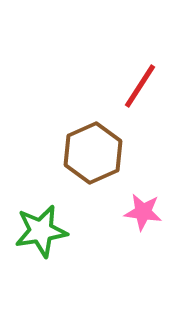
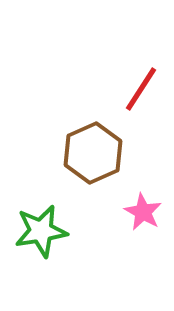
red line: moved 1 px right, 3 px down
pink star: rotated 21 degrees clockwise
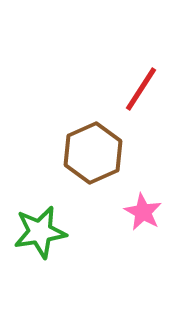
green star: moved 1 px left, 1 px down
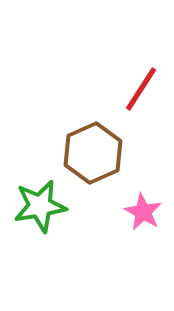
green star: moved 26 px up
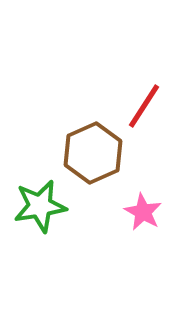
red line: moved 3 px right, 17 px down
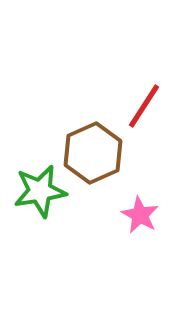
green star: moved 15 px up
pink star: moved 3 px left, 3 px down
